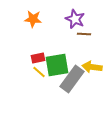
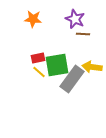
brown line: moved 1 px left
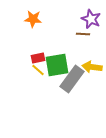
purple star: moved 16 px right
yellow line: moved 1 px left, 2 px up
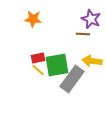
yellow arrow: moved 6 px up
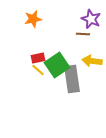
orange star: rotated 18 degrees counterclockwise
green square: rotated 25 degrees counterclockwise
gray rectangle: rotated 44 degrees counterclockwise
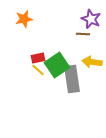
orange star: moved 9 px left
yellow arrow: moved 1 px down
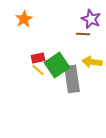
orange star: rotated 18 degrees counterclockwise
